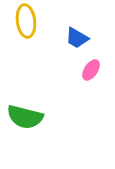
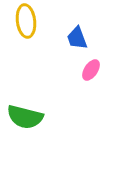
blue trapezoid: rotated 40 degrees clockwise
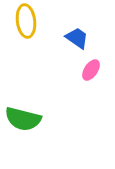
blue trapezoid: rotated 145 degrees clockwise
green semicircle: moved 2 px left, 2 px down
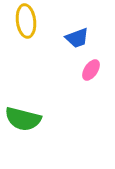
blue trapezoid: rotated 125 degrees clockwise
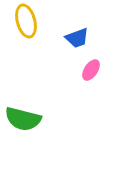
yellow ellipse: rotated 8 degrees counterclockwise
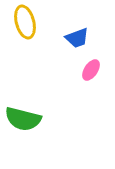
yellow ellipse: moved 1 px left, 1 px down
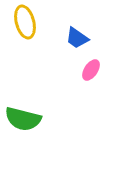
blue trapezoid: rotated 55 degrees clockwise
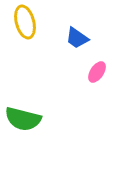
pink ellipse: moved 6 px right, 2 px down
